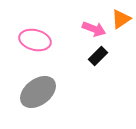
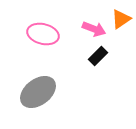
pink ellipse: moved 8 px right, 6 px up
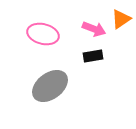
black rectangle: moved 5 px left; rotated 36 degrees clockwise
gray ellipse: moved 12 px right, 6 px up
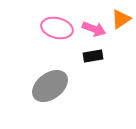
pink ellipse: moved 14 px right, 6 px up
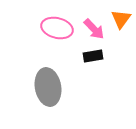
orange triangle: rotated 20 degrees counterclockwise
pink arrow: rotated 25 degrees clockwise
gray ellipse: moved 2 px left, 1 px down; rotated 63 degrees counterclockwise
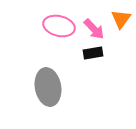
pink ellipse: moved 2 px right, 2 px up
black rectangle: moved 3 px up
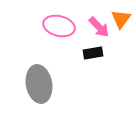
pink arrow: moved 5 px right, 2 px up
gray ellipse: moved 9 px left, 3 px up
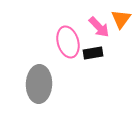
pink ellipse: moved 9 px right, 16 px down; rotated 60 degrees clockwise
gray ellipse: rotated 12 degrees clockwise
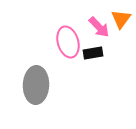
gray ellipse: moved 3 px left, 1 px down
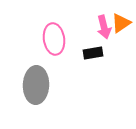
orange triangle: moved 4 px down; rotated 20 degrees clockwise
pink arrow: moved 5 px right; rotated 30 degrees clockwise
pink ellipse: moved 14 px left, 3 px up; rotated 8 degrees clockwise
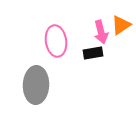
orange triangle: moved 2 px down
pink arrow: moved 3 px left, 5 px down
pink ellipse: moved 2 px right, 2 px down
